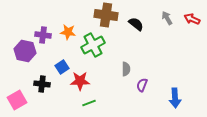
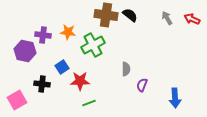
black semicircle: moved 6 px left, 9 px up
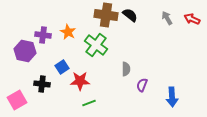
orange star: rotated 21 degrees clockwise
green cross: moved 3 px right; rotated 25 degrees counterclockwise
blue arrow: moved 3 px left, 1 px up
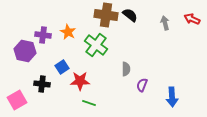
gray arrow: moved 2 px left, 5 px down; rotated 16 degrees clockwise
green line: rotated 40 degrees clockwise
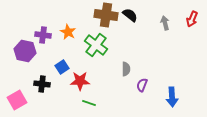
red arrow: rotated 91 degrees counterclockwise
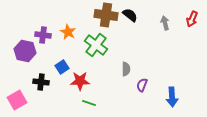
black cross: moved 1 px left, 2 px up
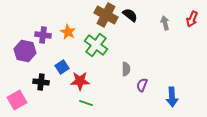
brown cross: rotated 20 degrees clockwise
green line: moved 3 px left
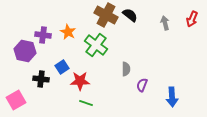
black cross: moved 3 px up
pink square: moved 1 px left
